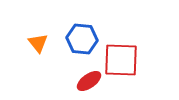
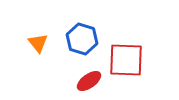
blue hexagon: rotated 12 degrees clockwise
red square: moved 5 px right
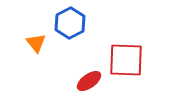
blue hexagon: moved 12 px left, 16 px up; rotated 16 degrees clockwise
orange triangle: moved 2 px left
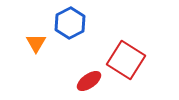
orange triangle: rotated 10 degrees clockwise
red square: rotated 30 degrees clockwise
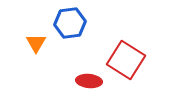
blue hexagon: rotated 20 degrees clockwise
red ellipse: rotated 40 degrees clockwise
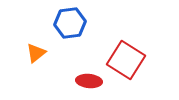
orange triangle: moved 10 px down; rotated 20 degrees clockwise
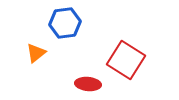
blue hexagon: moved 5 px left
red ellipse: moved 1 px left, 3 px down
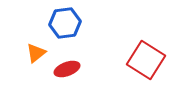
red square: moved 20 px right
red ellipse: moved 21 px left, 15 px up; rotated 25 degrees counterclockwise
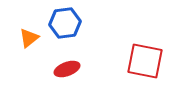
orange triangle: moved 7 px left, 15 px up
red square: moved 1 px left, 1 px down; rotated 21 degrees counterclockwise
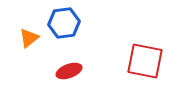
blue hexagon: moved 1 px left
red ellipse: moved 2 px right, 2 px down
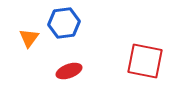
orange triangle: rotated 15 degrees counterclockwise
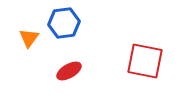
red ellipse: rotated 10 degrees counterclockwise
